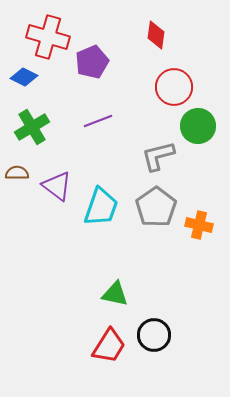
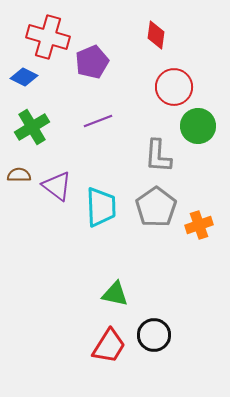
gray L-shape: rotated 72 degrees counterclockwise
brown semicircle: moved 2 px right, 2 px down
cyan trapezoid: rotated 21 degrees counterclockwise
orange cross: rotated 32 degrees counterclockwise
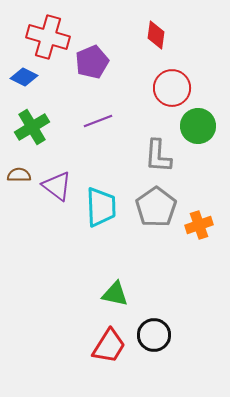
red circle: moved 2 px left, 1 px down
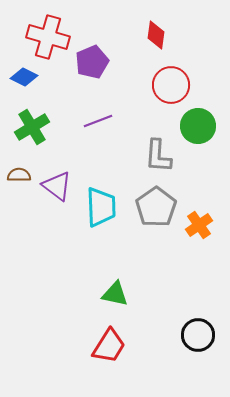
red circle: moved 1 px left, 3 px up
orange cross: rotated 16 degrees counterclockwise
black circle: moved 44 px right
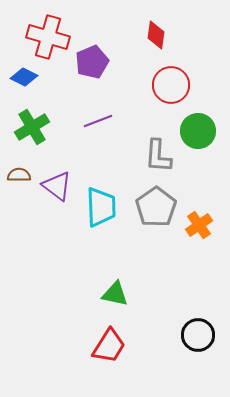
green circle: moved 5 px down
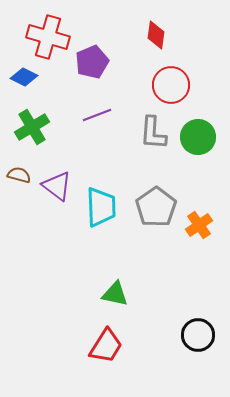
purple line: moved 1 px left, 6 px up
green circle: moved 6 px down
gray L-shape: moved 5 px left, 23 px up
brown semicircle: rotated 15 degrees clockwise
red trapezoid: moved 3 px left
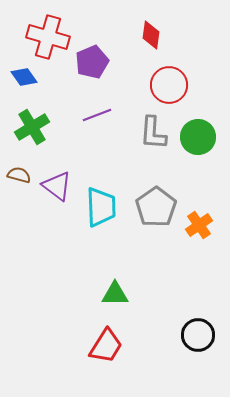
red diamond: moved 5 px left
blue diamond: rotated 28 degrees clockwise
red circle: moved 2 px left
green triangle: rotated 12 degrees counterclockwise
